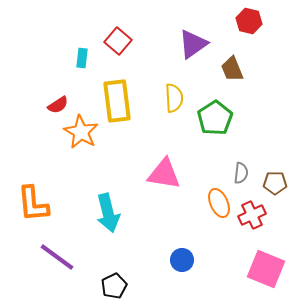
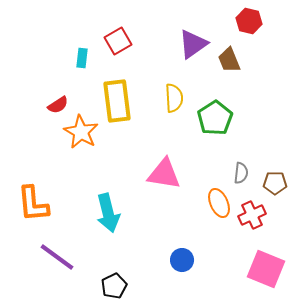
red square: rotated 20 degrees clockwise
brown trapezoid: moved 3 px left, 9 px up
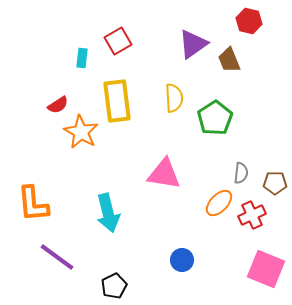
orange ellipse: rotated 68 degrees clockwise
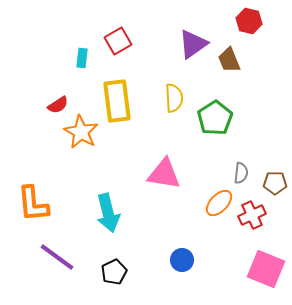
black pentagon: moved 14 px up
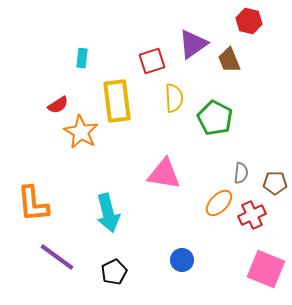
red square: moved 34 px right, 20 px down; rotated 12 degrees clockwise
green pentagon: rotated 12 degrees counterclockwise
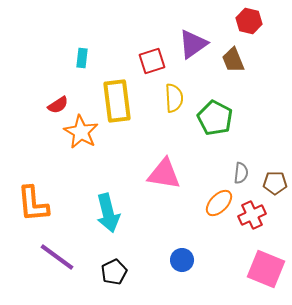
brown trapezoid: moved 4 px right
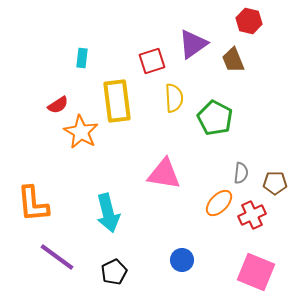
pink square: moved 10 px left, 3 px down
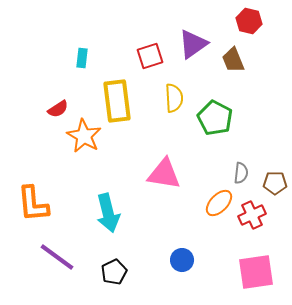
red square: moved 2 px left, 5 px up
red semicircle: moved 4 px down
orange star: moved 3 px right, 4 px down
pink square: rotated 30 degrees counterclockwise
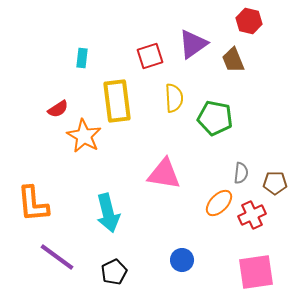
green pentagon: rotated 16 degrees counterclockwise
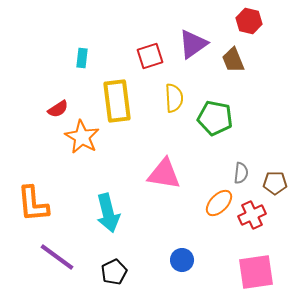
orange star: moved 2 px left, 1 px down
